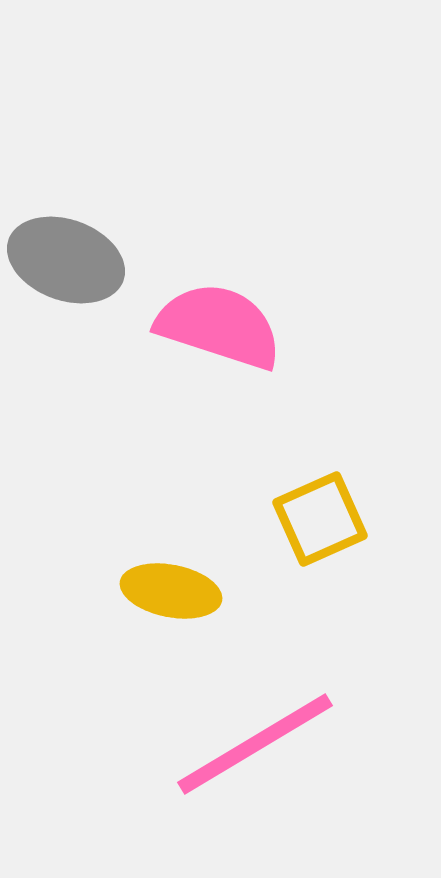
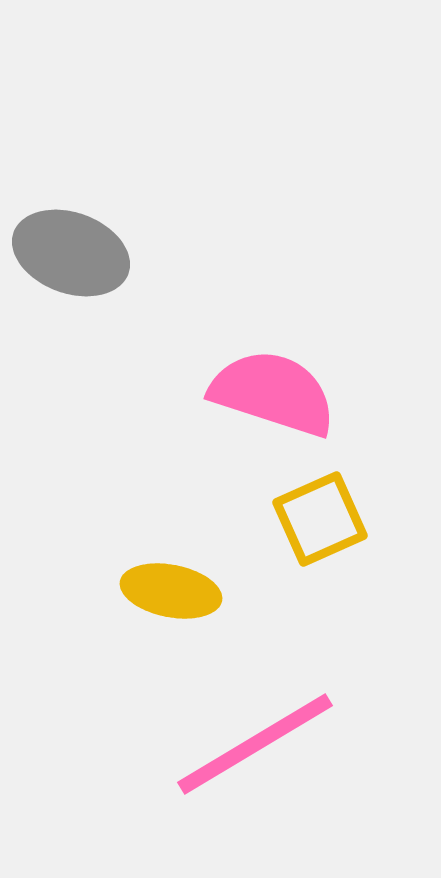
gray ellipse: moved 5 px right, 7 px up
pink semicircle: moved 54 px right, 67 px down
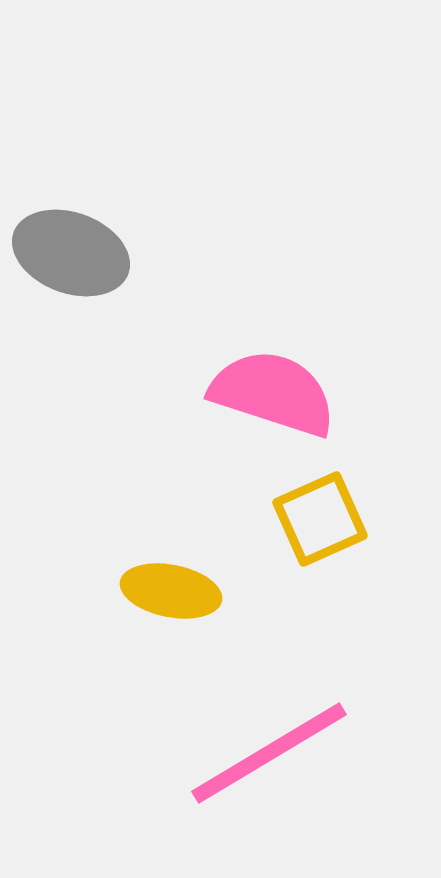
pink line: moved 14 px right, 9 px down
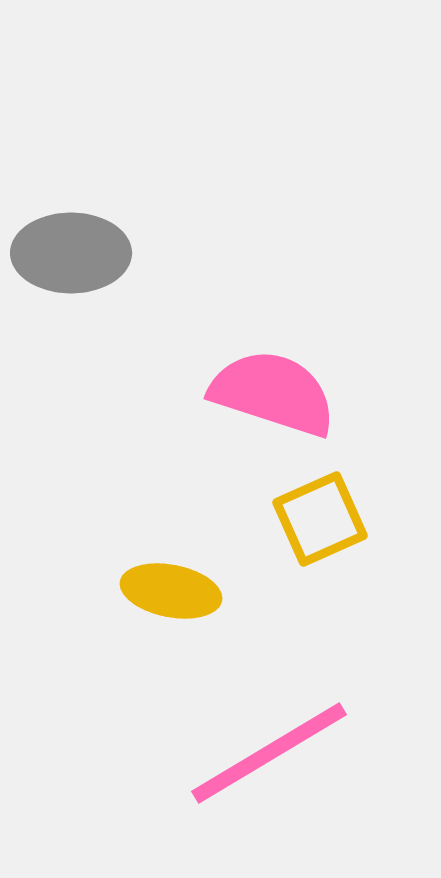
gray ellipse: rotated 20 degrees counterclockwise
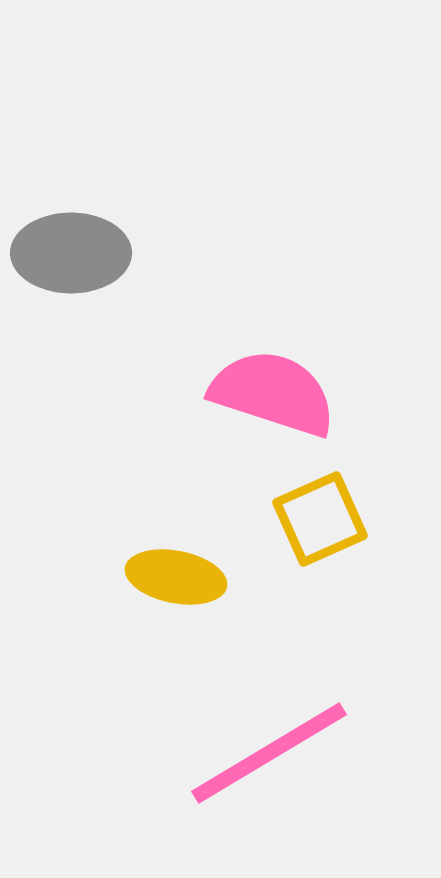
yellow ellipse: moved 5 px right, 14 px up
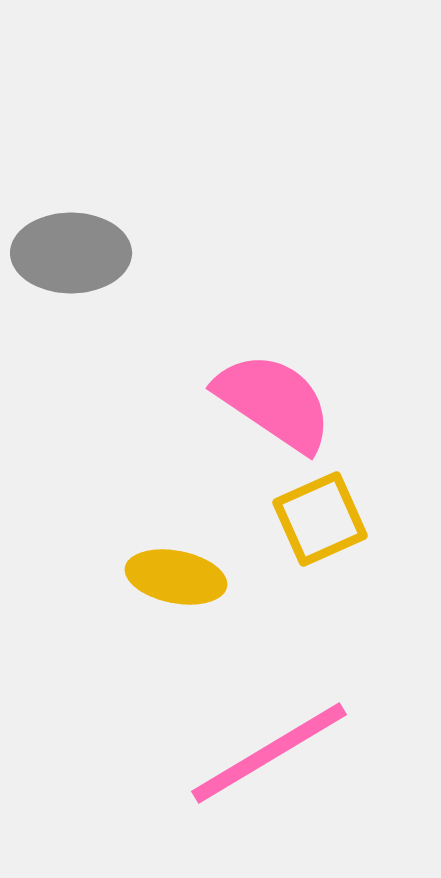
pink semicircle: moved 1 px right, 9 px down; rotated 16 degrees clockwise
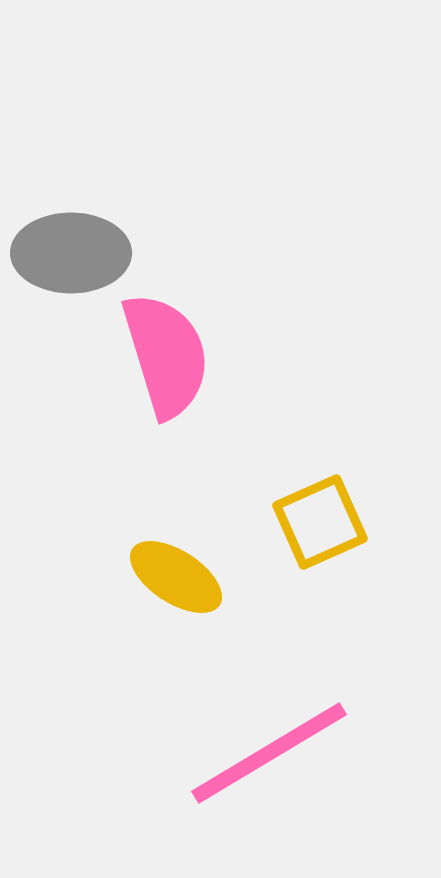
pink semicircle: moved 108 px left, 47 px up; rotated 39 degrees clockwise
yellow square: moved 3 px down
yellow ellipse: rotated 22 degrees clockwise
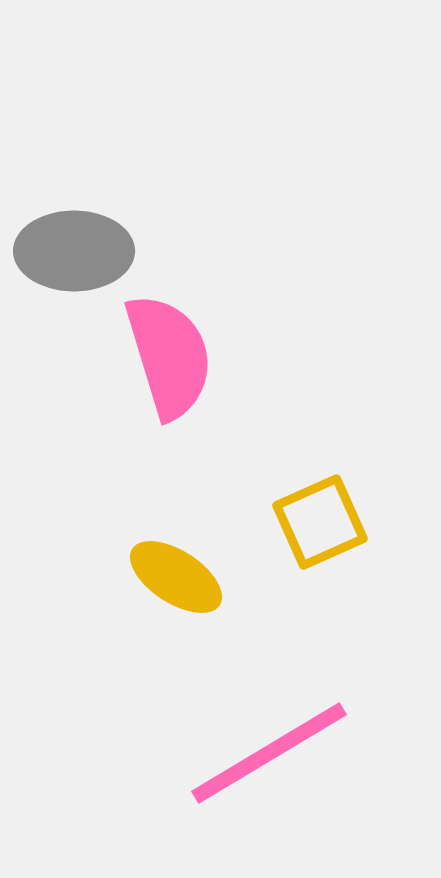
gray ellipse: moved 3 px right, 2 px up
pink semicircle: moved 3 px right, 1 px down
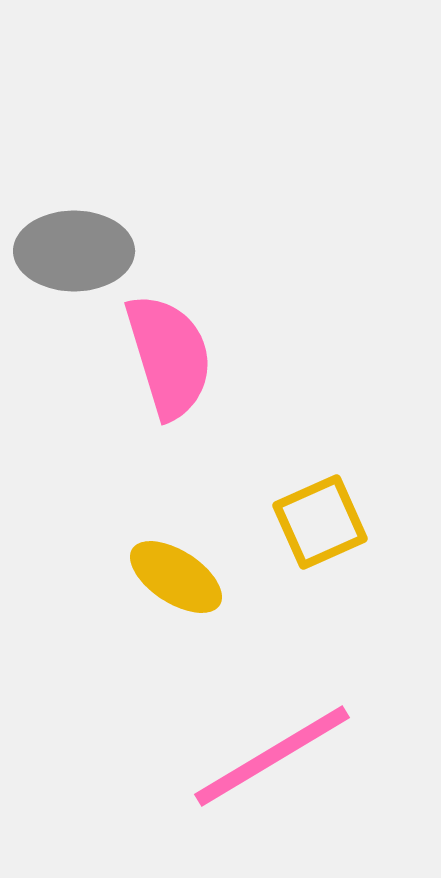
pink line: moved 3 px right, 3 px down
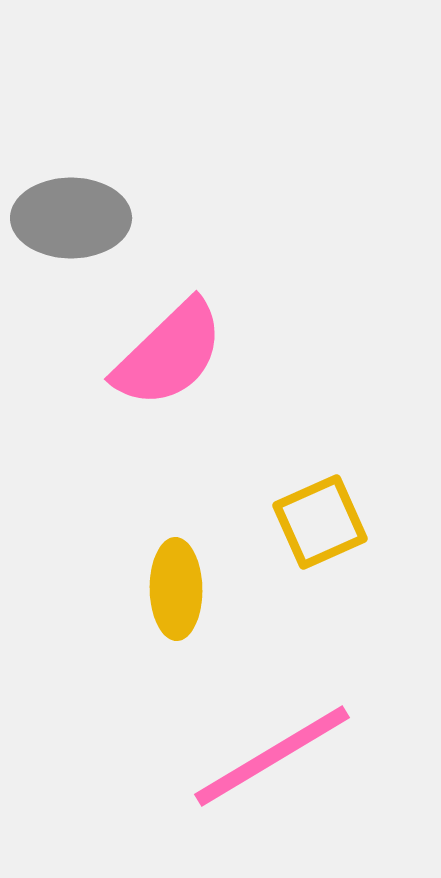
gray ellipse: moved 3 px left, 33 px up
pink semicircle: moved 2 px up; rotated 63 degrees clockwise
yellow ellipse: moved 12 px down; rotated 56 degrees clockwise
